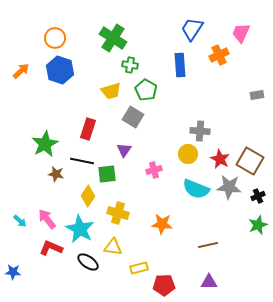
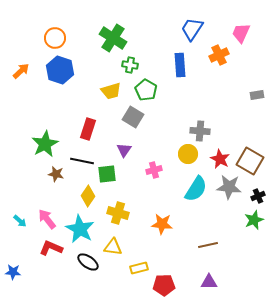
cyan semicircle at (196, 189): rotated 80 degrees counterclockwise
green star at (258, 225): moved 4 px left, 5 px up
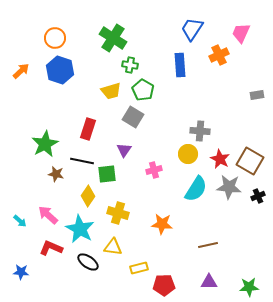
green pentagon at (146, 90): moved 3 px left
pink arrow at (47, 219): moved 1 px right, 4 px up; rotated 10 degrees counterclockwise
green star at (254, 220): moved 5 px left, 67 px down; rotated 18 degrees clockwise
blue star at (13, 272): moved 8 px right
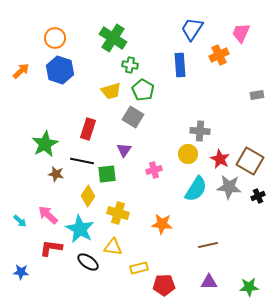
red L-shape at (51, 248): rotated 15 degrees counterclockwise
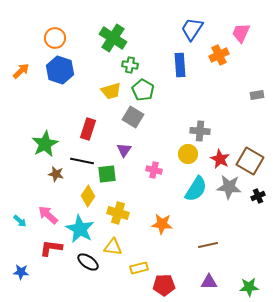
pink cross at (154, 170): rotated 28 degrees clockwise
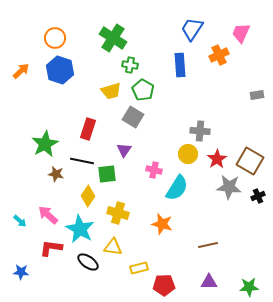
red star at (220, 159): moved 3 px left; rotated 12 degrees clockwise
cyan semicircle at (196, 189): moved 19 px left, 1 px up
orange star at (162, 224): rotated 10 degrees clockwise
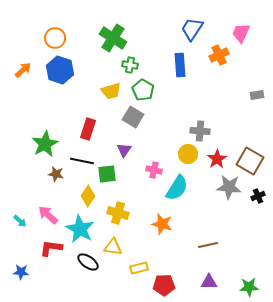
orange arrow at (21, 71): moved 2 px right, 1 px up
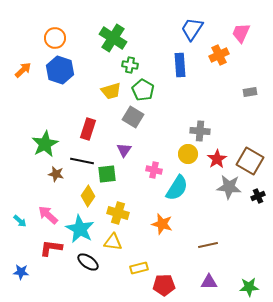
gray rectangle at (257, 95): moved 7 px left, 3 px up
yellow triangle at (113, 247): moved 5 px up
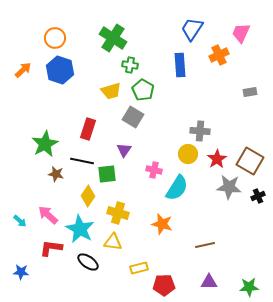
brown line at (208, 245): moved 3 px left
